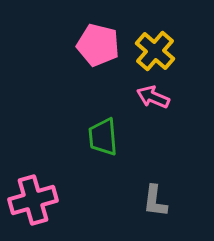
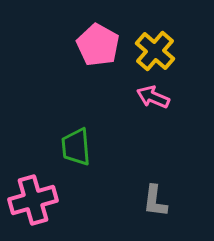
pink pentagon: rotated 15 degrees clockwise
green trapezoid: moved 27 px left, 10 px down
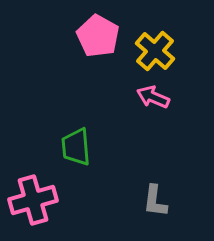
pink pentagon: moved 9 px up
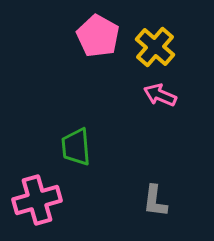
yellow cross: moved 4 px up
pink arrow: moved 7 px right, 2 px up
pink cross: moved 4 px right
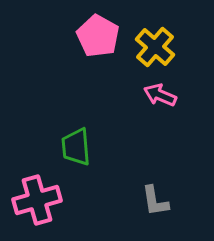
gray L-shape: rotated 16 degrees counterclockwise
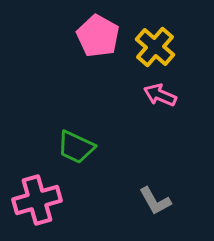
green trapezoid: rotated 60 degrees counterclockwise
gray L-shape: rotated 20 degrees counterclockwise
